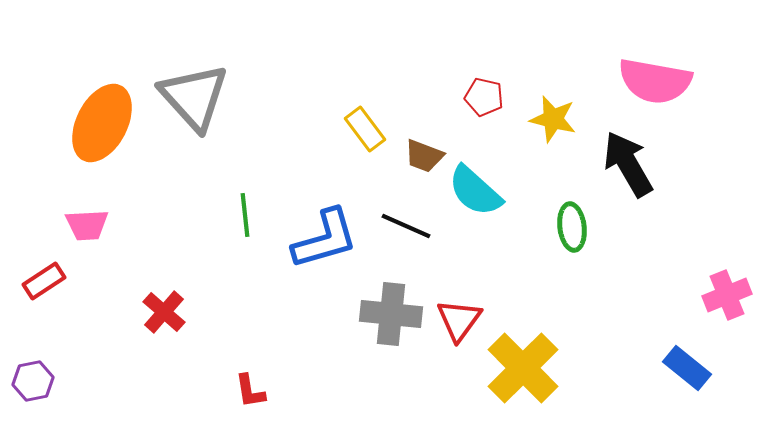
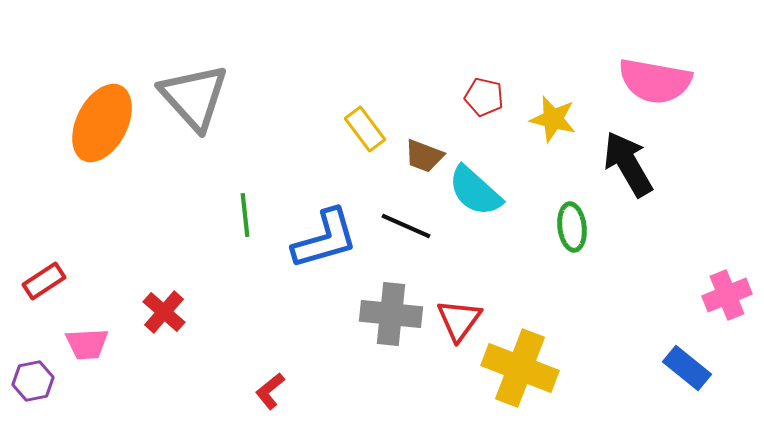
pink trapezoid: moved 119 px down
yellow cross: moved 3 px left; rotated 24 degrees counterclockwise
red L-shape: moved 20 px right; rotated 60 degrees clockwise
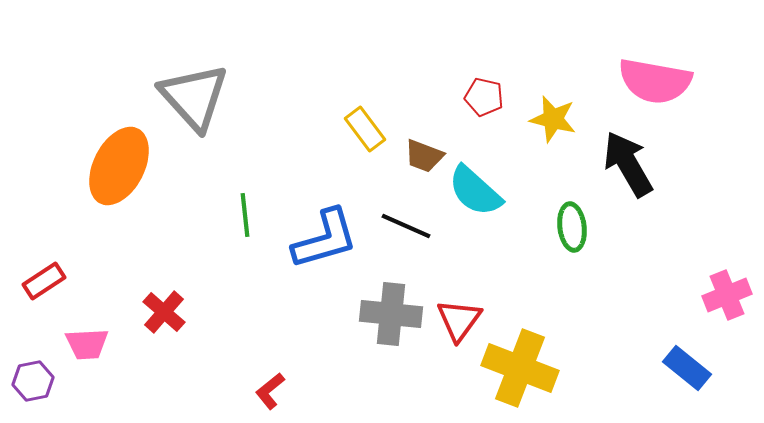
orange ellipse: moved 17 px right, 43 px down
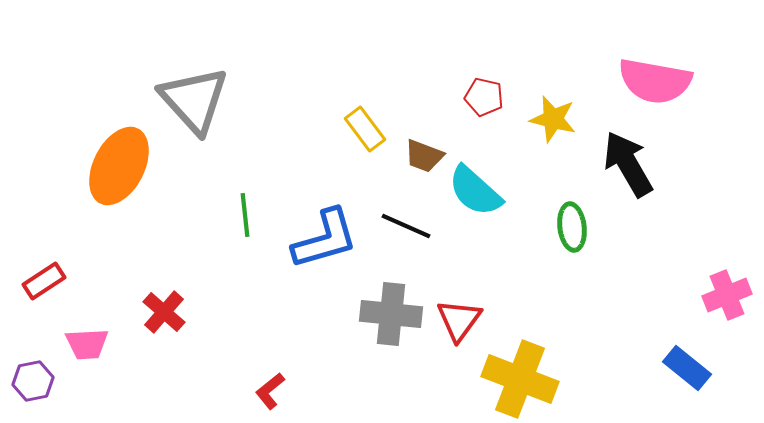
gray triangle: moved 3 px down
yellow cross: moved 11 px down
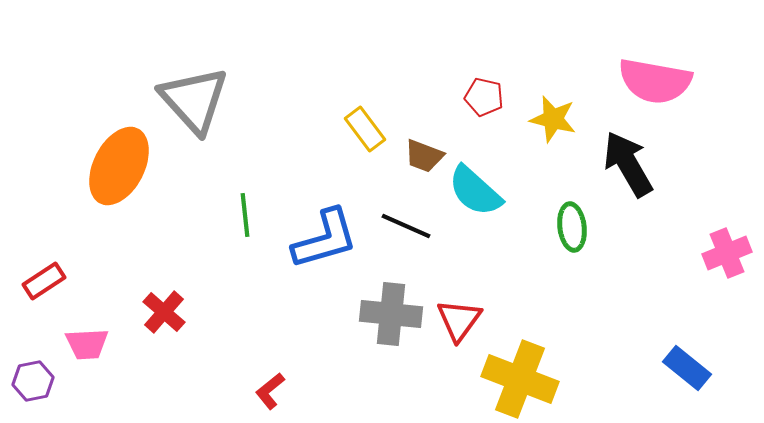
pink cross: moved 42 px up
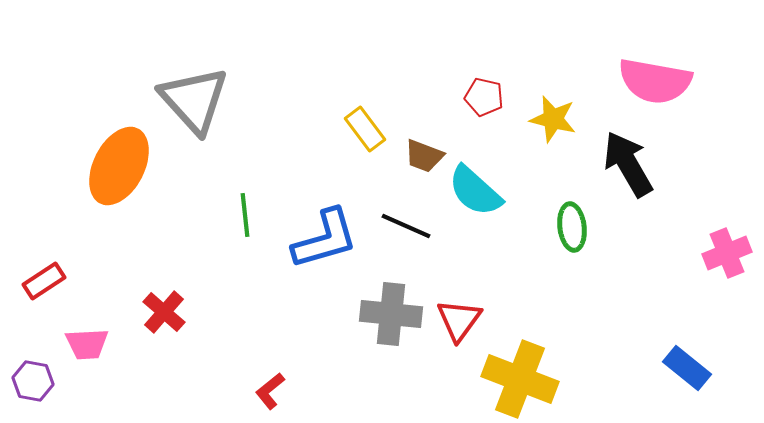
purple hexagon: rotated 21 degrees clockwise
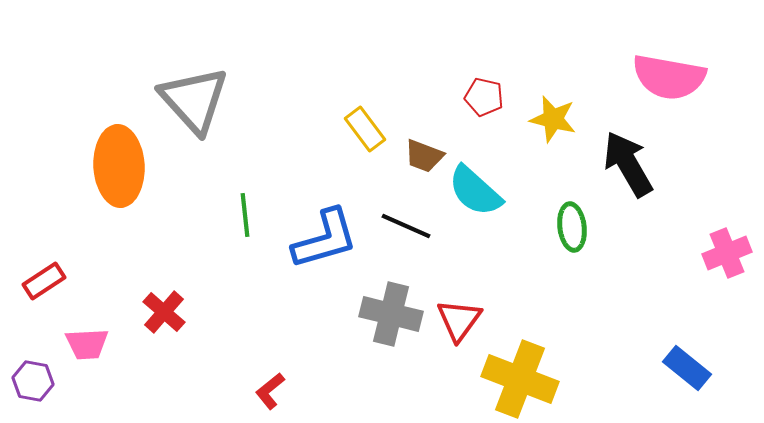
pink semicircle: moved 14 px right, 4 px up
orange ellipse: rotated 30 degrees counterclockwise
gray cross: rotated 8 degrees clockwise
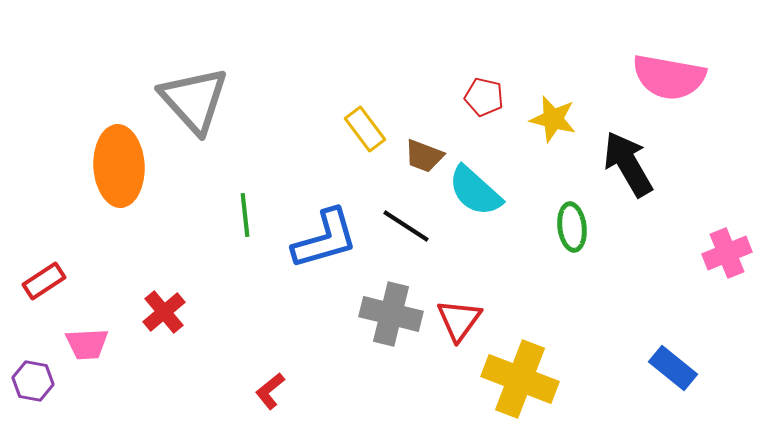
black line: rotated 9 degrees clockwise
red cross: rotated 9 degrees clockwise
blue rectangle: moved 14 px left
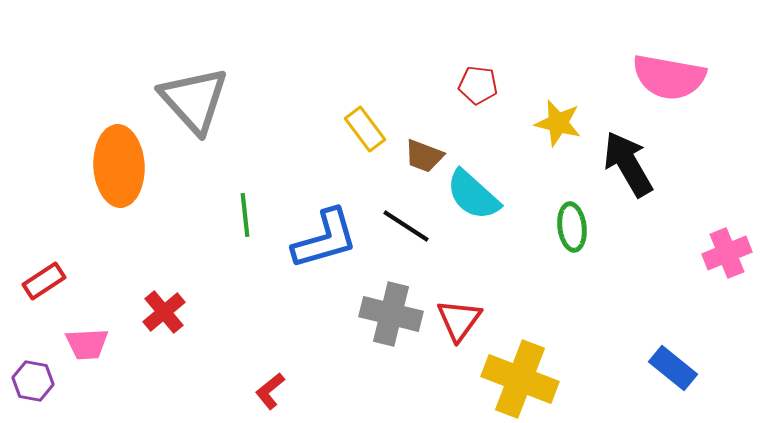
red pentagon: moved 6 px left, 12 px up; rotated 6 degrees counterclockwise
yellow star: moved 5 px right, 4 px down
cyan semicircle: moved 2 px left, 4 px down
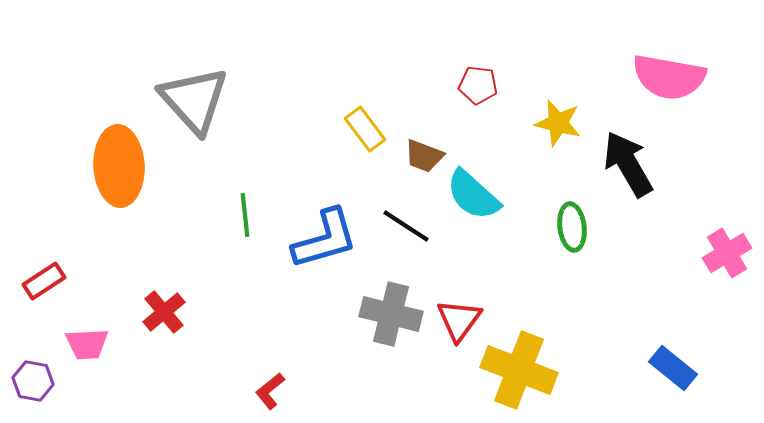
pink cross: rotated 9 degrees counterclockwise
yellow cross: moved 1 px left, 9 px up
